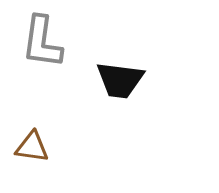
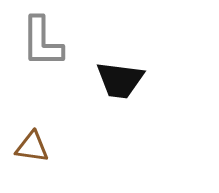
gray L-shape: rotated 8 degrees counterclockwise
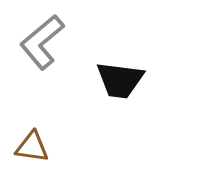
gray L-shape: rotated 50 degrees clockwise
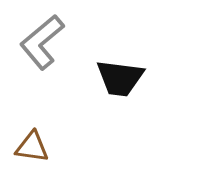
black trapezoid: moved 2 px up
